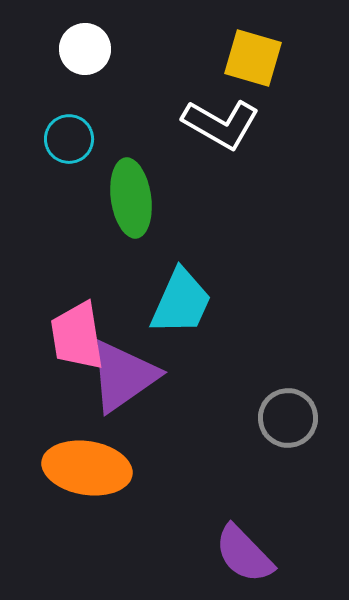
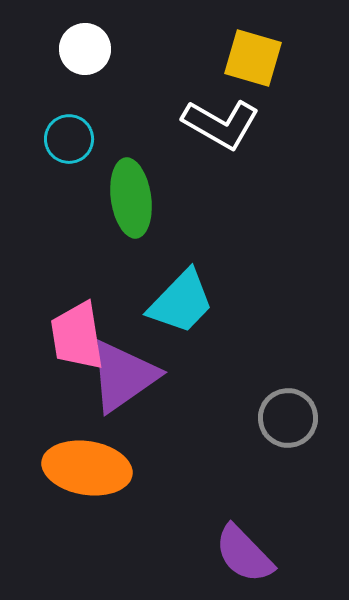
cyan trapezoid: rotated 20 degrees clockwise
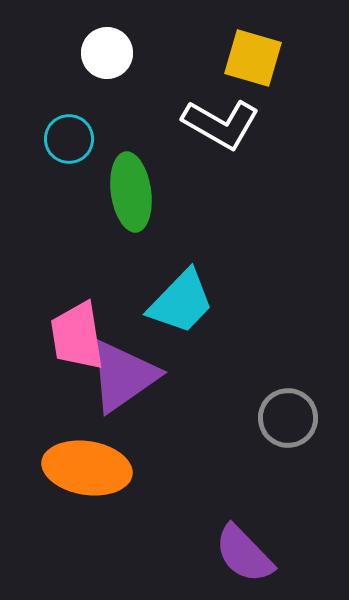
white circle: moved 22 px right, 4 px down
green ellipse: moved 6 px up
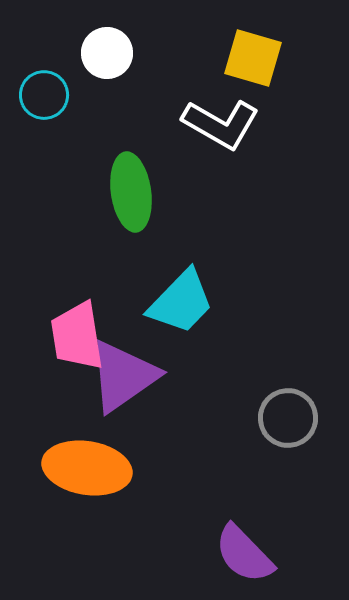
cyan circle: moved 25 px left, 44 px up
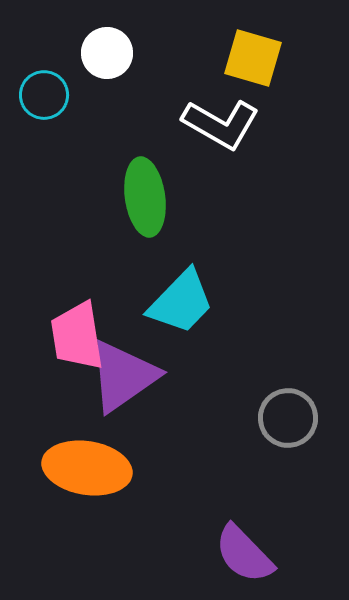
green ellipse: moved 14 px right, 5 px down
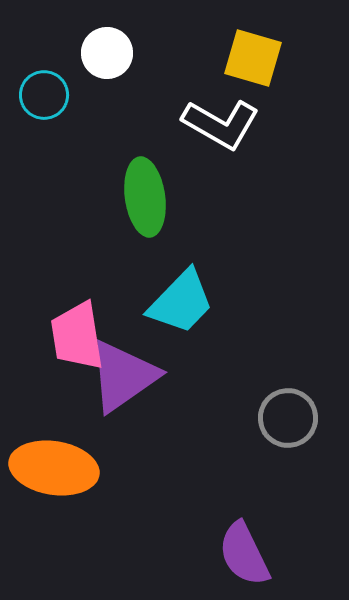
orange ellipse: moved 33 px left
purple semicircle: rotated 18 degrees clockwise
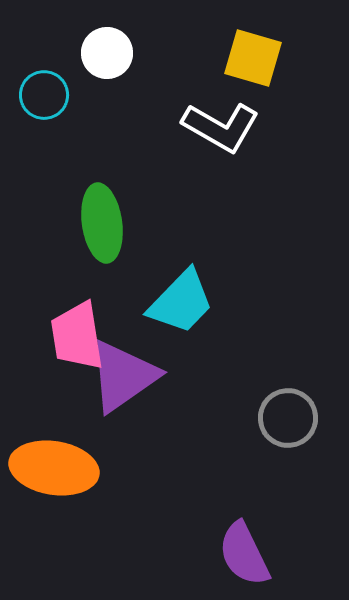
white L-shape: moved 3 px down
green ellipse: moved 43 px left, 26 px down
